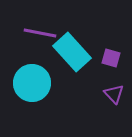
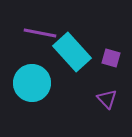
purple triangle: moved 7 px left, 5 px down
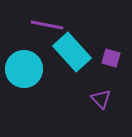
purple line: moved 7 px right, 8 px up
cyan circle: moved 8 px left, 14 px up
purple triangle: moved 6 px left
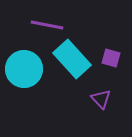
cyan rectangle: moved 7 px down
